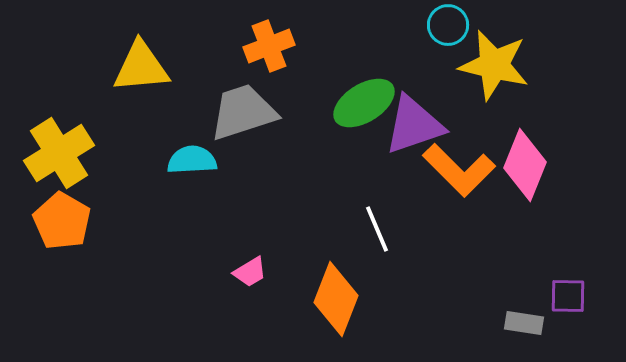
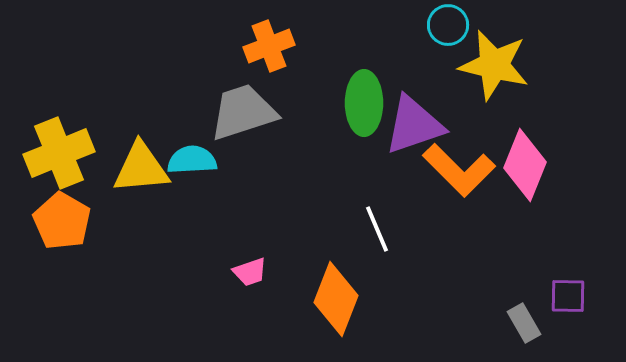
yellow triangle: moved 101 px down
green ellipse: rotated 58 degrees counterclockwise
yellow cross: rotated 10 degrees clockwise
pink trapezoid: rotated 12 degrees clockwise
gray rectangle: rotated 51 degrees clockwise
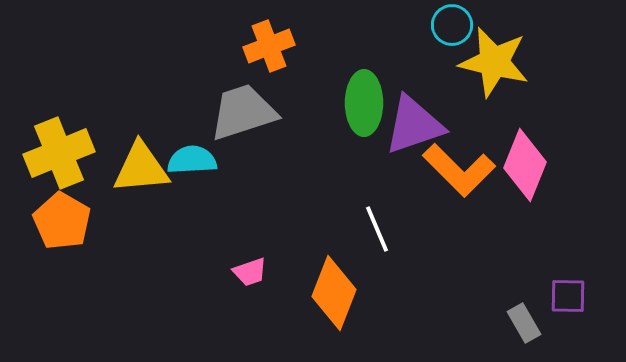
cyan circle: moved 4 px right
yellow star: moved 3 px up
orange diamond: moved 2 px left, 6 px up
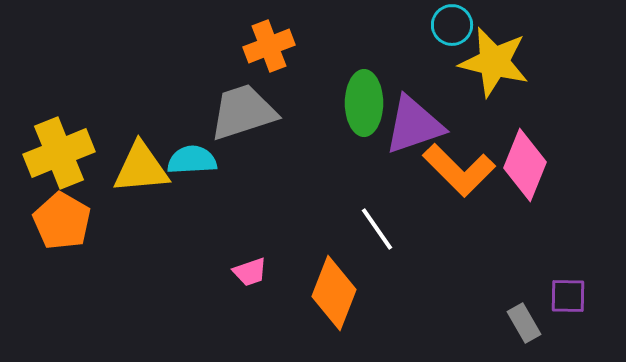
white line: rotated 12 degrees counterclockwise
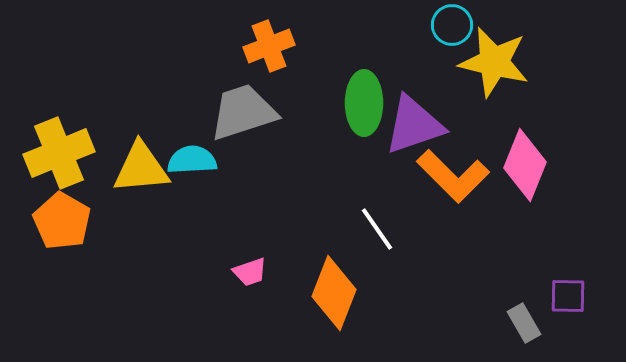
orange L-shape: moved 6 px left, 6 px down
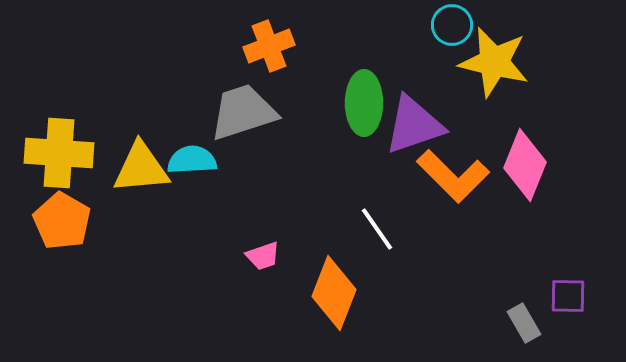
yellow cross: rotated 26 degrees clockwise
pink trapezoid: moved 13 px right, 16 px up
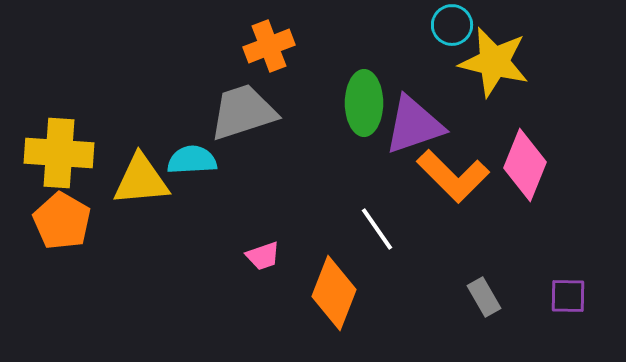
yellow triangle: moved 12 px down
gray rectangle: moved 40 px left, 26 px up
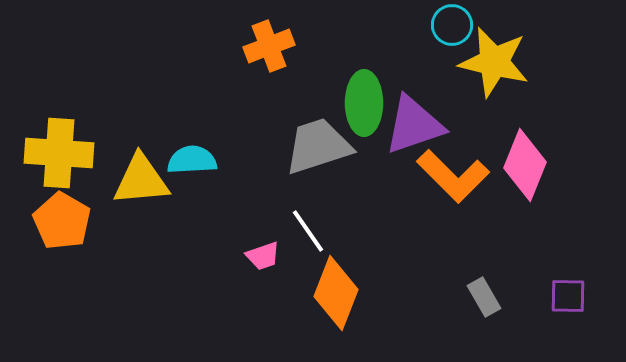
gray trapezoid: moved 75 px right, 34 px down
white line: moved 69 px left, 2 px down
orange diamond: moved 2 px right
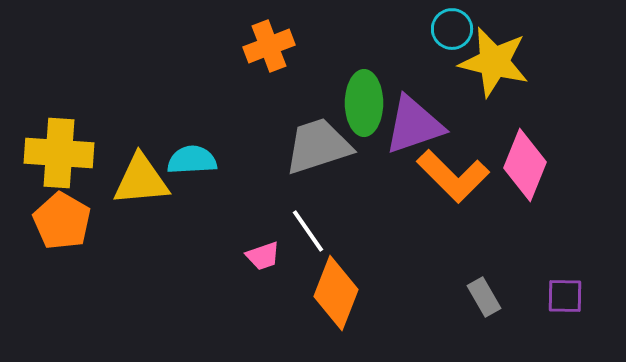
cyan circle: moved 4 px down
purple square: moved 3 px left
